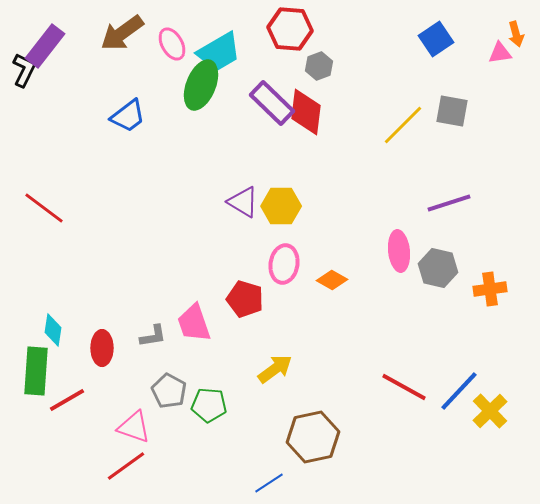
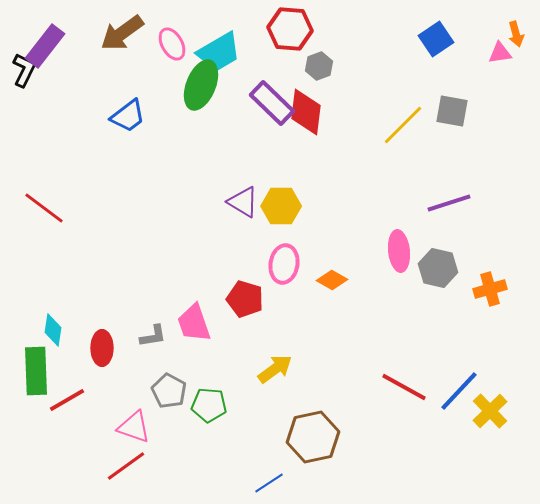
orange cross at (490, 289): rotated 8 degrees counterclockwise
green rectangle at (36, 371): rotated 6 degrees counterclockwise
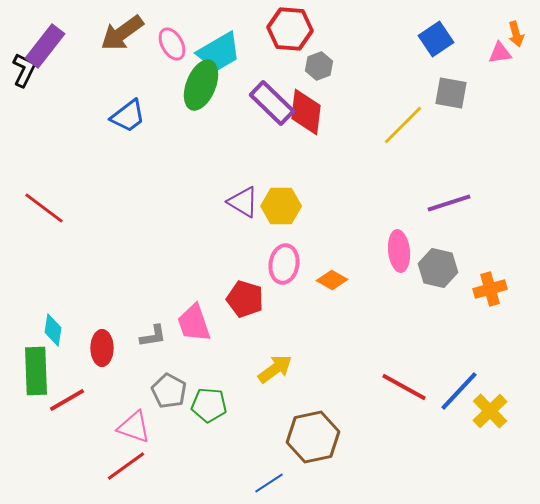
gray square at (452, 111): moved 1 px left, 18 px up
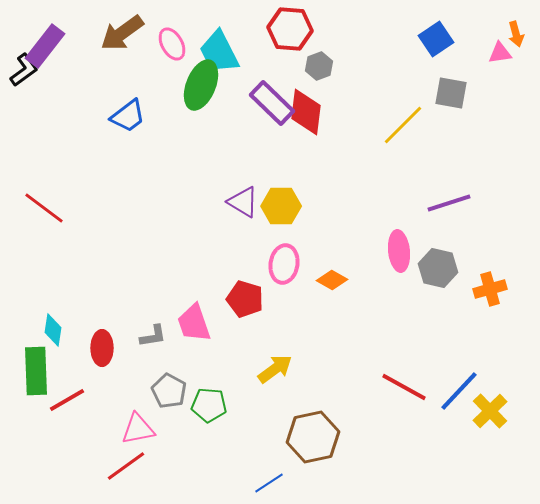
cyan trapezoid at (219, 52): rotated 93 degrees clockwise
black L-shape at (24, 70): rotated 28 degrees clockwise
pink triangle at (134, 427): moved 4 px right, 2 px down; rotated 30 degrees counterclockwise
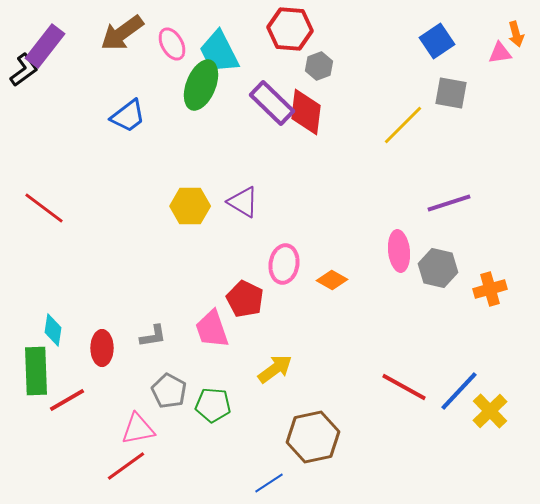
blue square at (436, 39): moved 1 px right, 2 px down
yellow hexagon at (281, 206): moved 91 px left
red pentagon at (245, 299): rotated 9 degrees clockwise
pink trapezoid at (194, 323): moved 18 px right, 6 px down
green pentagon at (209, 405): moved 4 px right
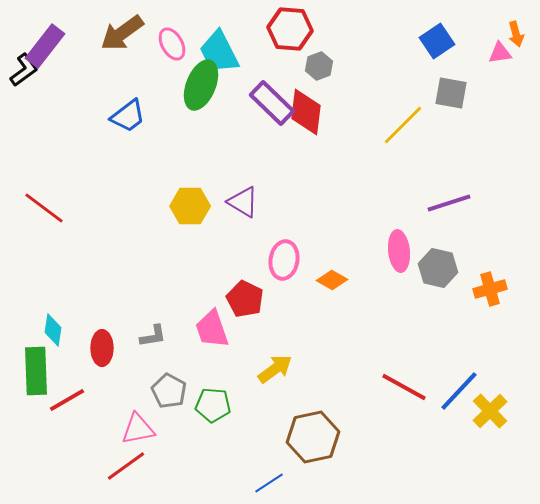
pink ellipse at (284, 264): moved 4 px up
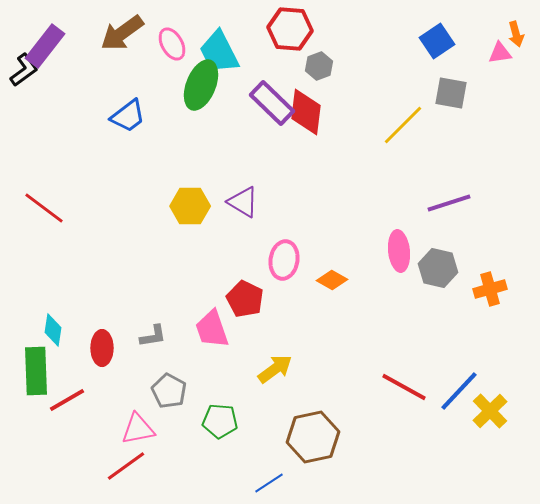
green pentagon at (213, 405): moved 7 px right, 16 px down
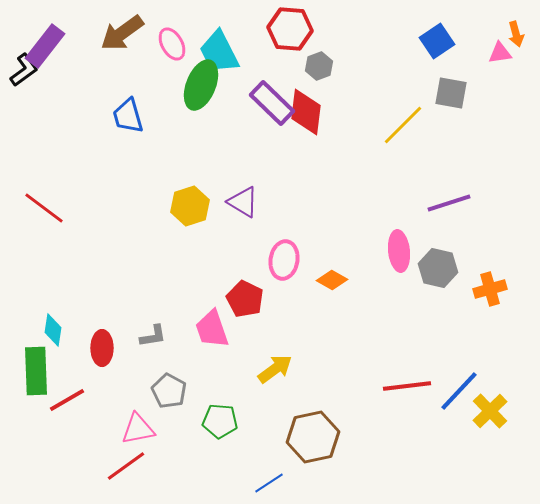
blue trapezoid at (128, 116): rotated 111 degrees clockwise
yellow hexagon at (190, 206): rotated 18 degrees counterclockwise
red line at (404, 387): moved 3 px right, 1 px up; rotated 36 degrees counterclockwise
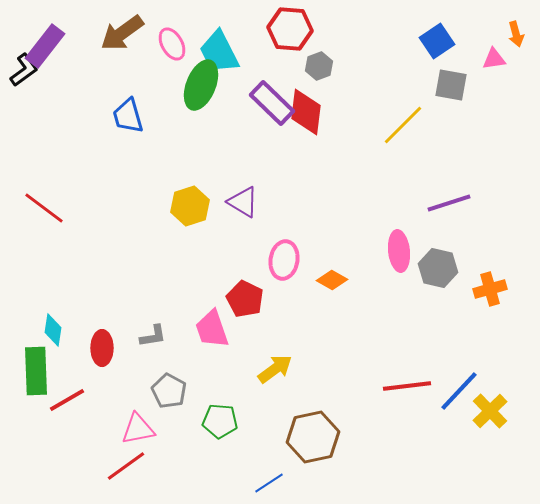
pink triangle at (500, 53): moved 6 px left, 6 px down
gray square at (451, 93): moved 8 px up
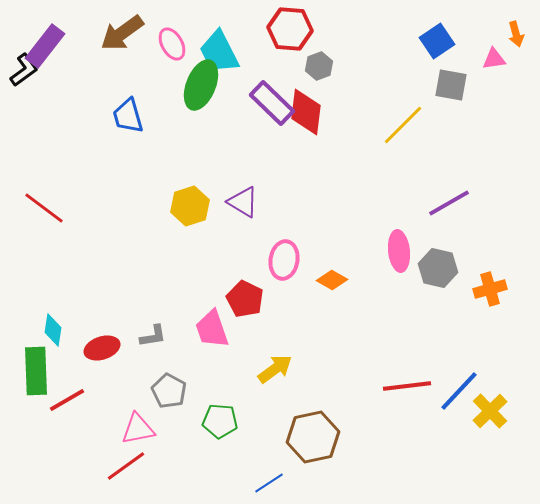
purple line at (449, 203): rotated 12 degrees counterclockwise
red ellipse at (102, 348): rotated 72 degrees clockwise
